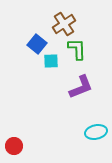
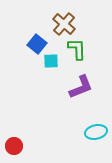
brown cross: rotated 15 degrees counterclockwise
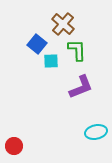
brown cross: moved 1 px left
green L-shape: moved 1 px down
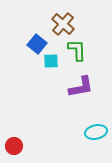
purple L-shape: rotated 12 degrees clockwise
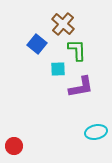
cyan square: moved 7 px right, 8 px down
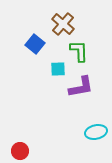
blue square: moved 2 px left
green L-shape: moved 2 px right, 1 px down
red circle: moved 6 px right, 5 px down
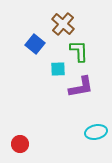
red circle: moved 7 px up
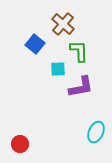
cyan ellipse: rotated 55 degrees counterclockwise
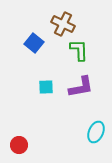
brown cross: rotated 15 degrees counterclockwise
blue square: moved 1 px left, 1 px up
green L-shape: moved 1 px up
cyan square: moved 12 px left, 18 px down
red circle: moved 1 px left, 1 px down
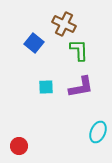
brown cross: moved 1 px right
cyan ellipse: moved 2 px right
red circle: moved 1 px down
